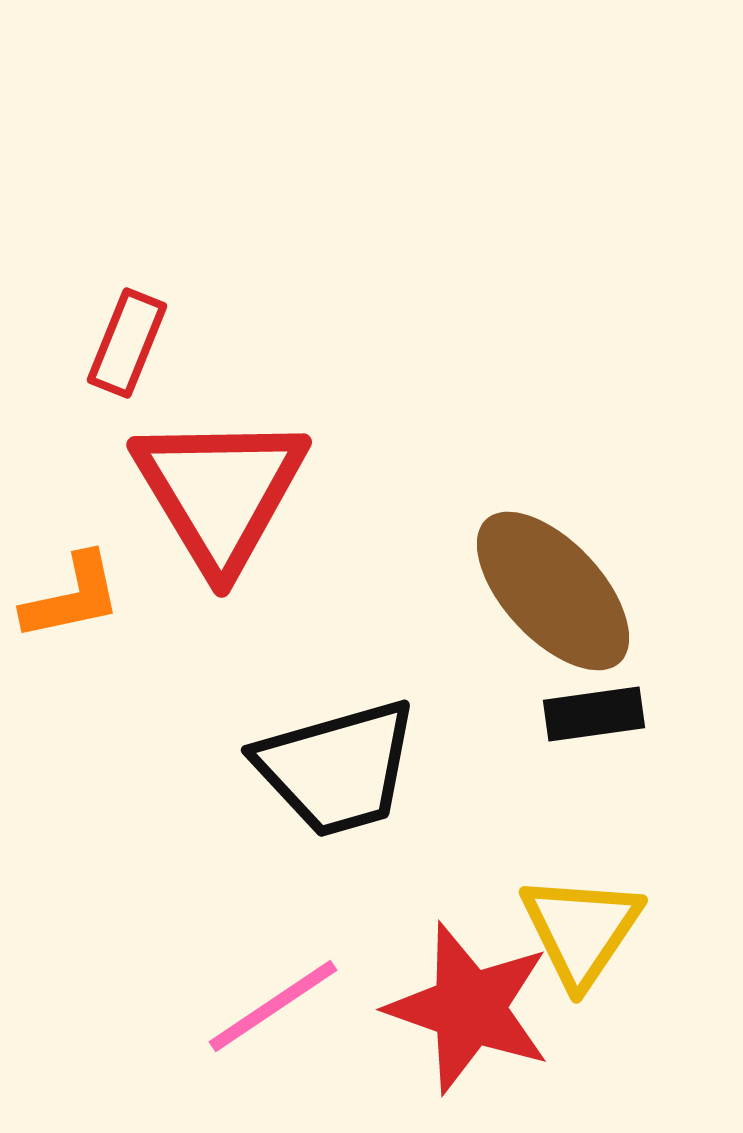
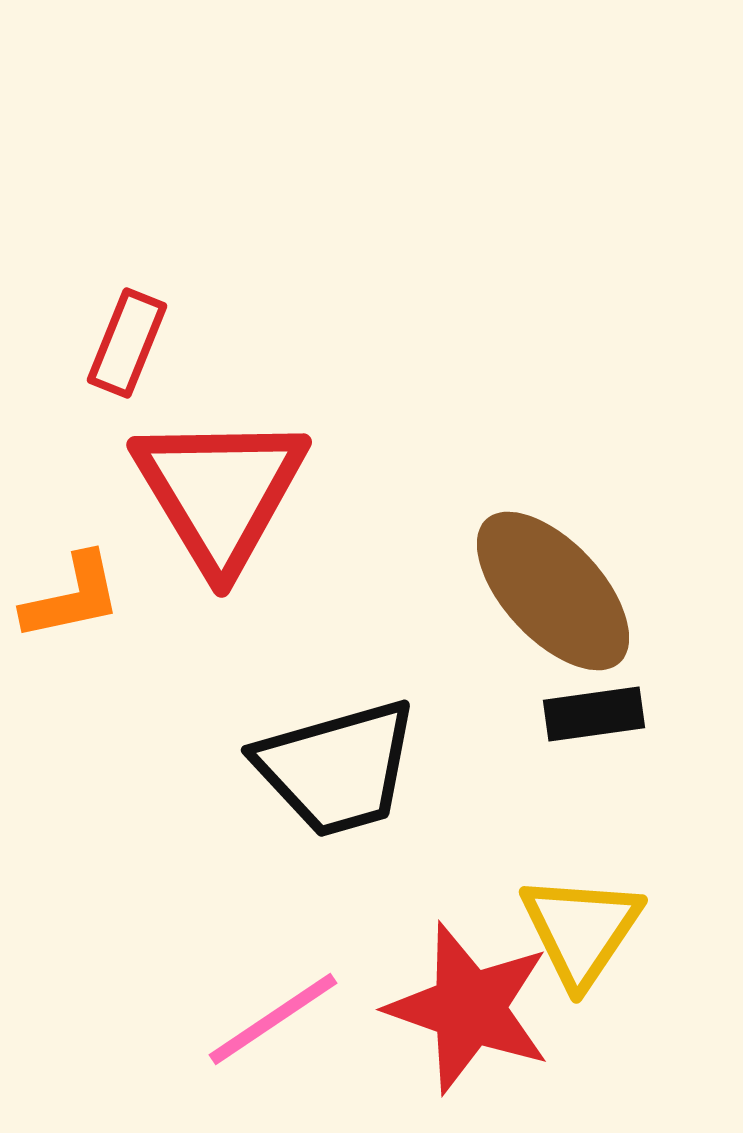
pink line: moved 13 px down
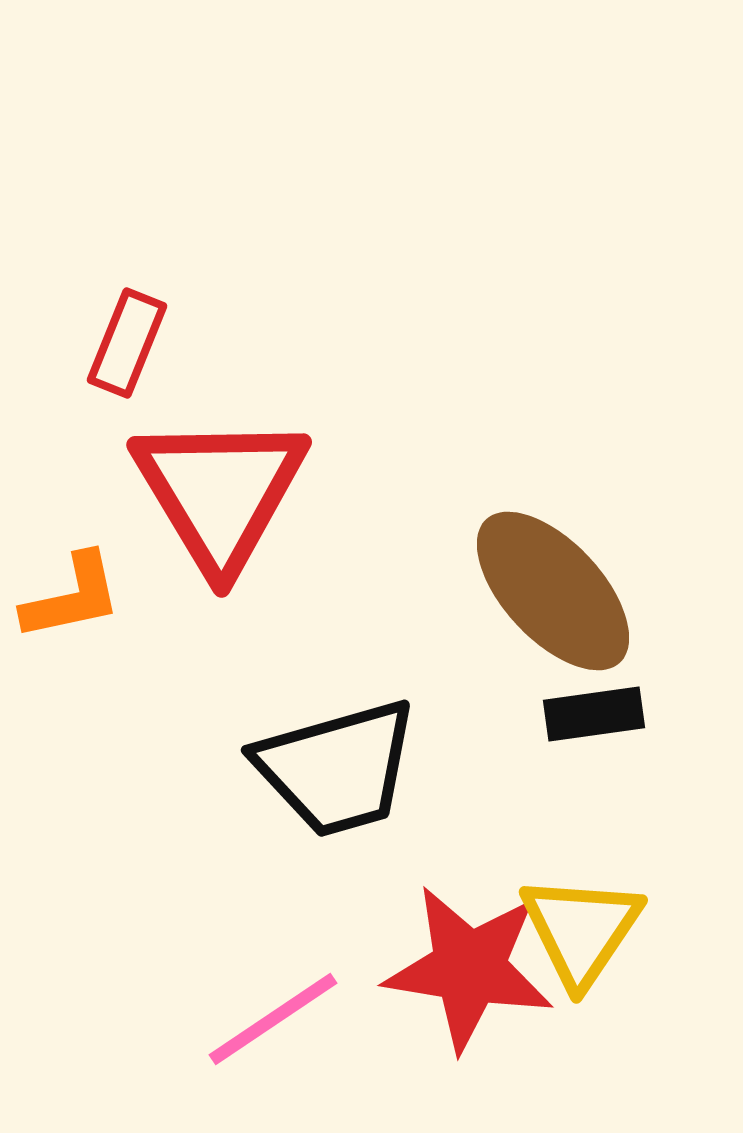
red star: moved 40 px up; rotated 10 degrees counterclockwise
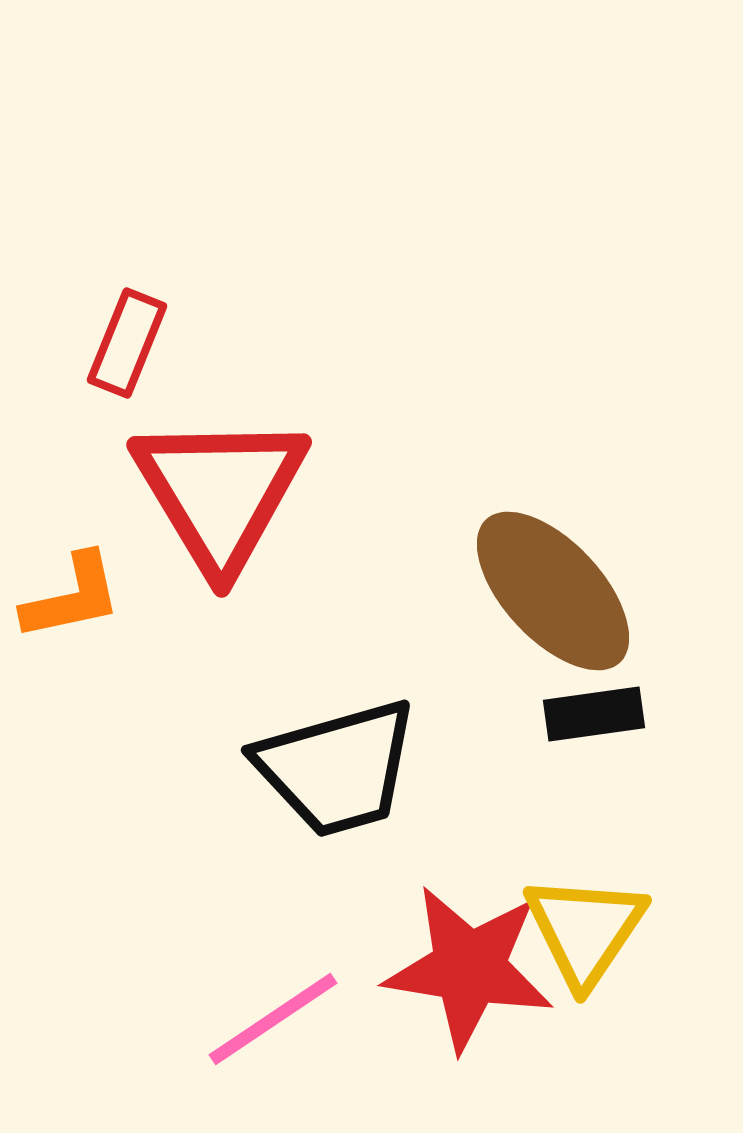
yellow triangle: moved 4 px right
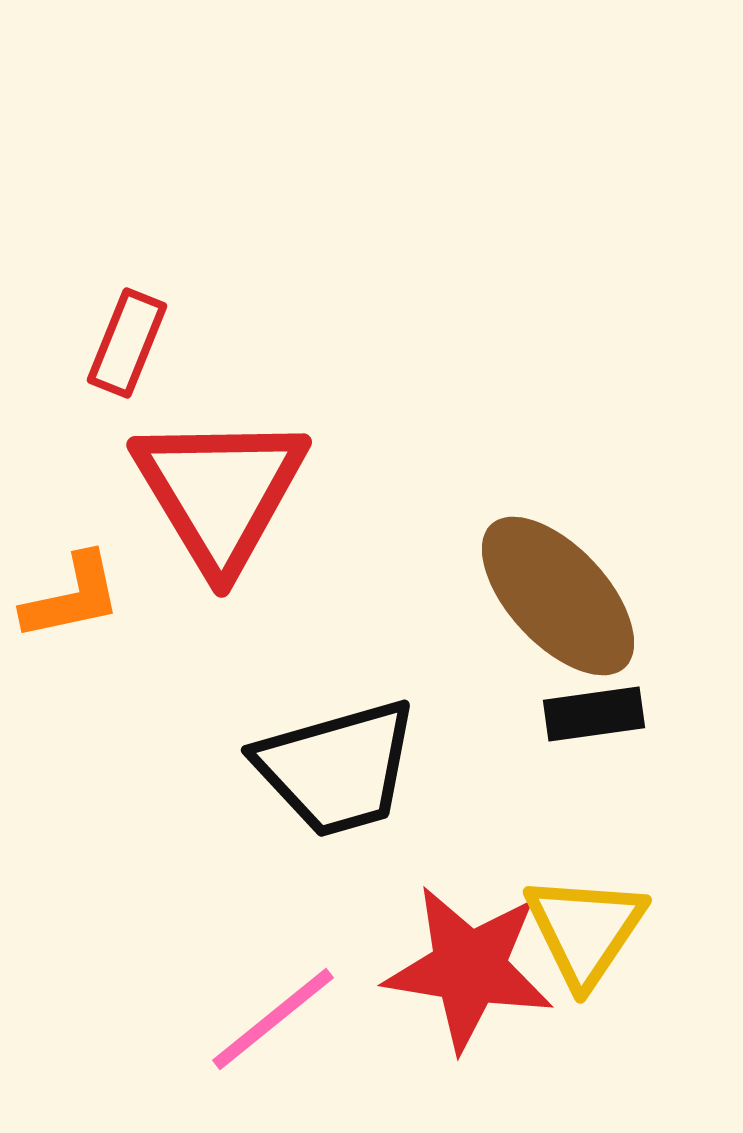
brown ellipse: moved 5 px right, 5 px down
pink line: rotated 5 degrees counterclockwise
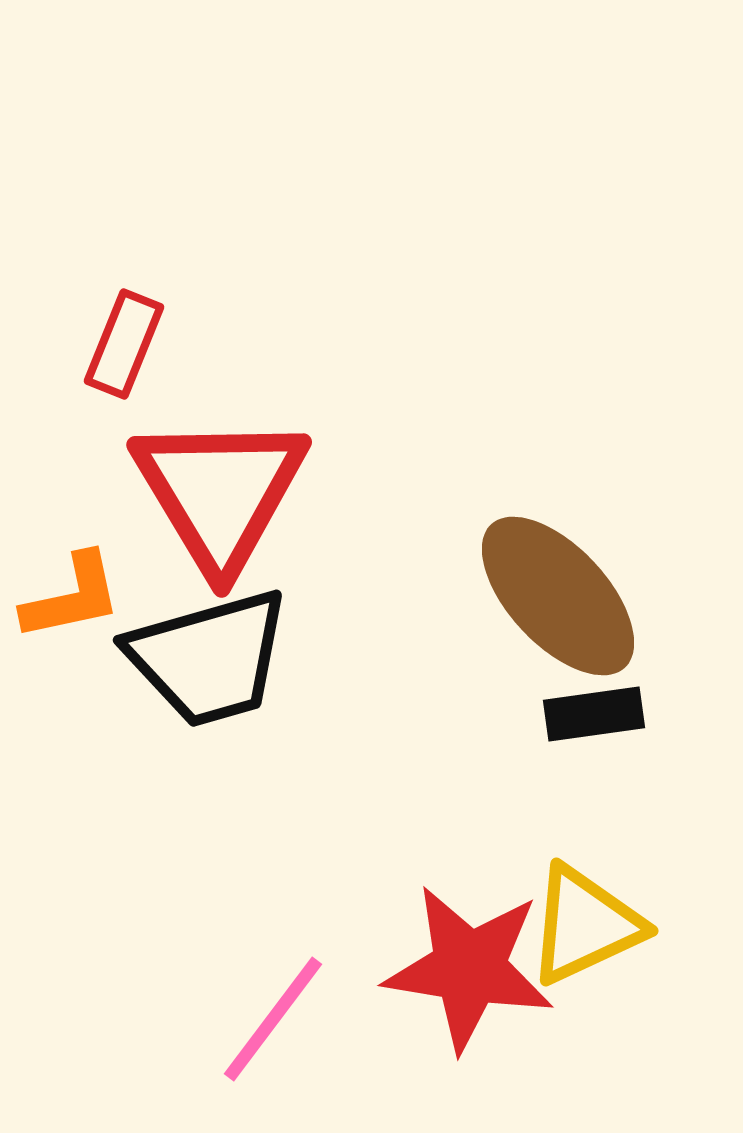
red rectangle: moved 3 px left, 1 px down
black trapezoid: moved 128 px left, 110 px up
yellow triangle: moved 5 px up; rotated 31 degrees clockwise
pink line: rotated 14 degrees counterclockwise
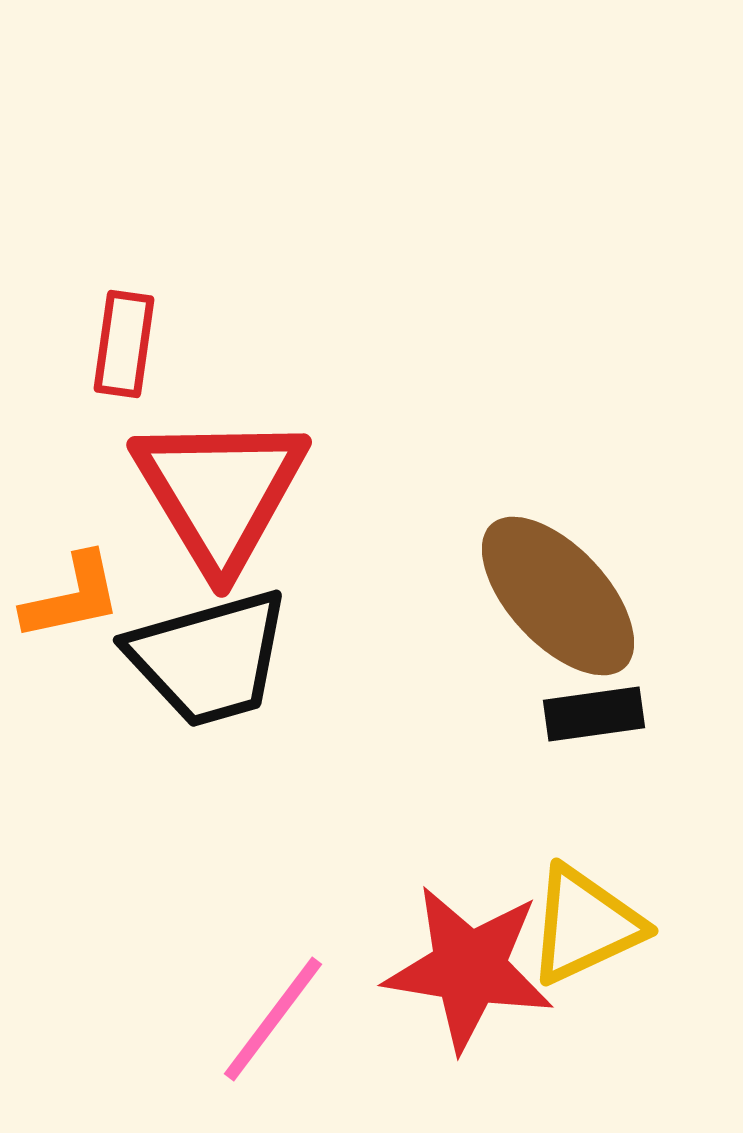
red rectangle: rotated 14 degrees counterclockwise
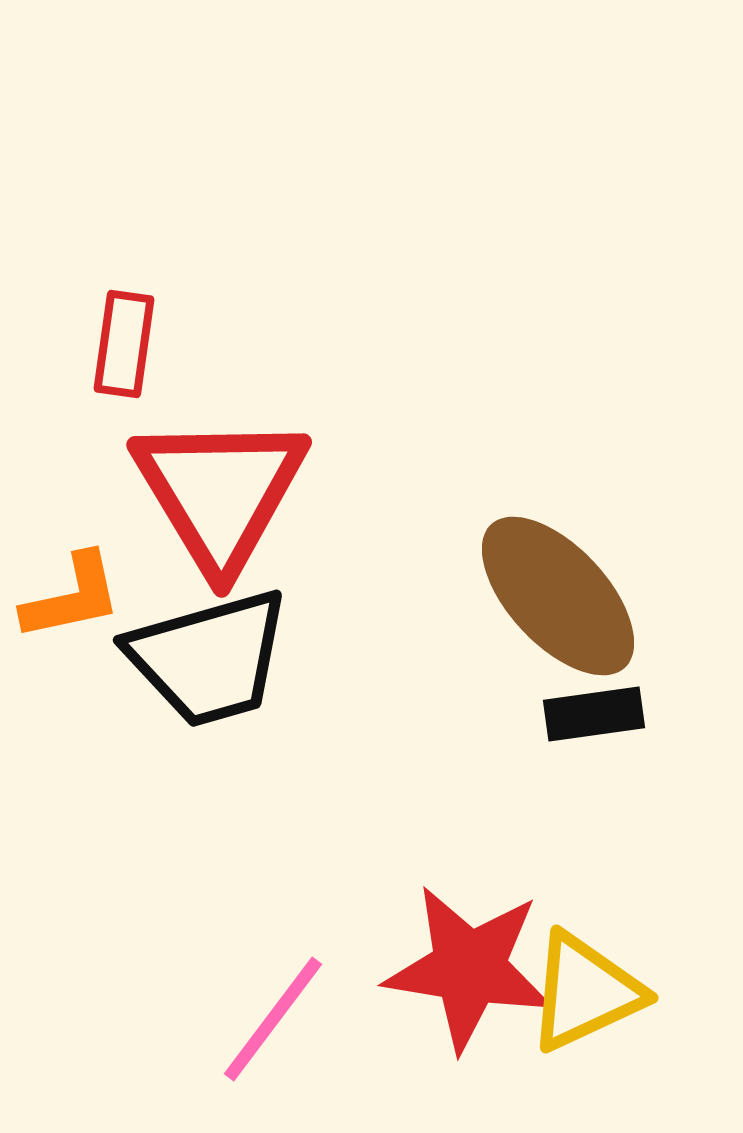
yellow triangle: moved 67 px down
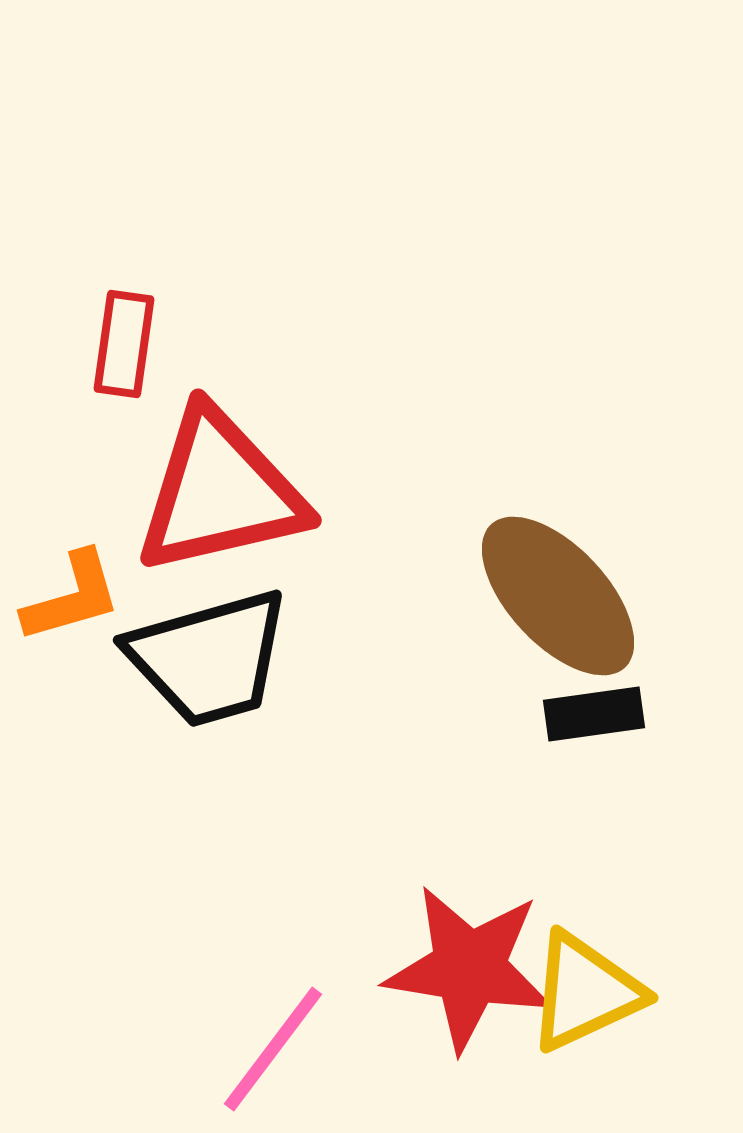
red triangle: rotated 48 degrees clockwise
orange L-shape: rotated 4 degrees counterclockwise
pink line: moved 30 px down
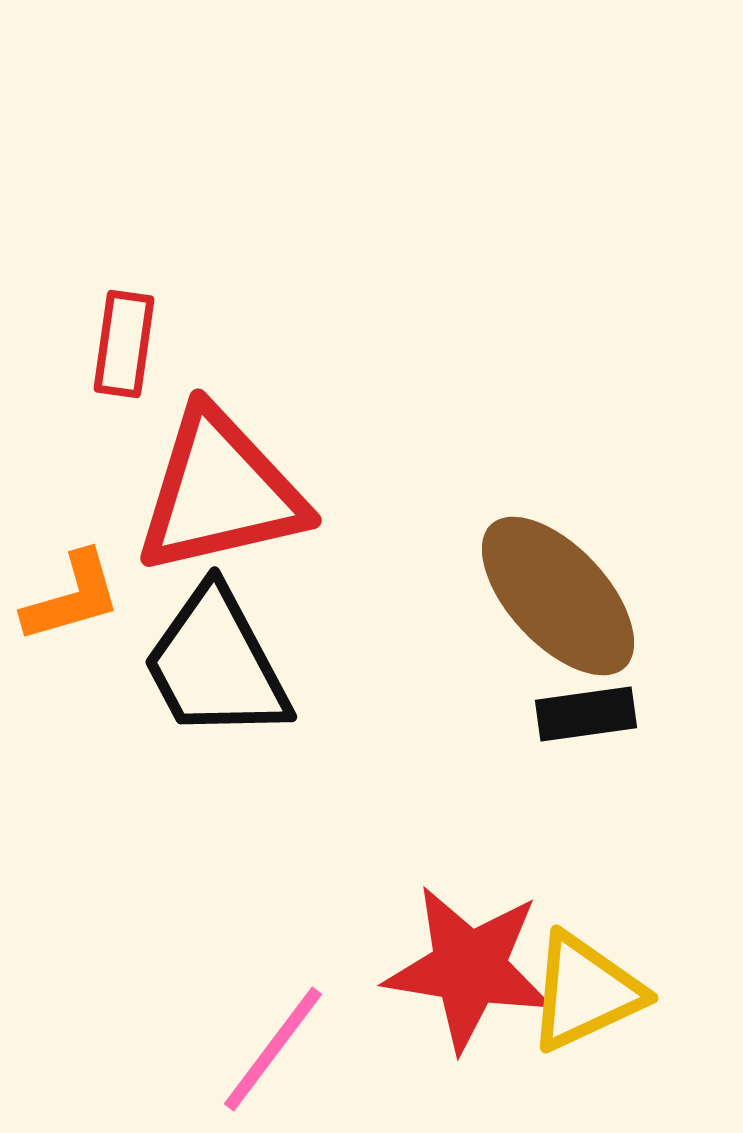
black trapezoid: moved 7 px right, 6 px down; rotated 78 degrees clockwise
black rectangle: moved 8 px left
